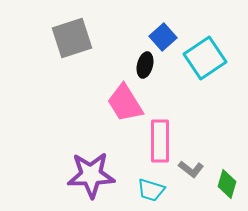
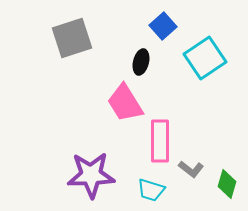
blue square: moved 11 px up
black ellipse: moved 4 px left, 3 px up
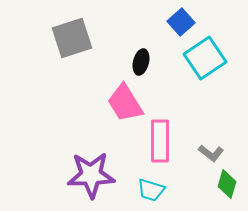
blue square: moved 18 px right, 4 px up
gray L-shape: moved 20 px right, 16 px up
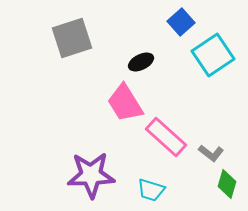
cyan square: moved 8 px right, 3 px up
black ellipse: rotated 50 degrees clockwise
pink rectangle: moved 6 px right, 4 px up; rotated 48 degrees counterclockwise
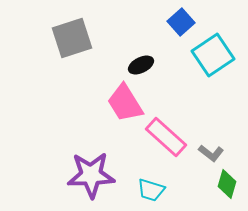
black ellipse: moved 3 px down
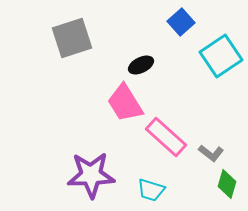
cyan square: moved 8 px right, 1 px down
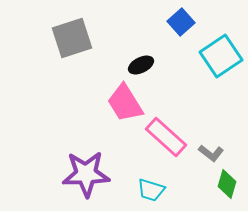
purple star: moved 5 px left, 1 px up
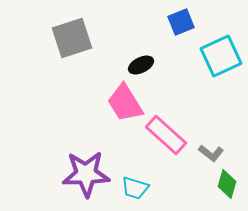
blue square: rotated 20 degrees clockwise
cyan square: rotated 9 degrees clockwise
pink rectangle: moved 2 px up
cyan trapezoid: moved 16 px left, 2 px up
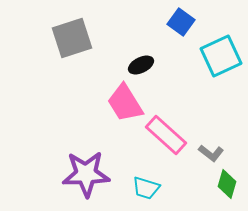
blue square: rotated 32 degrees counterclockwise
cyan trapezoid: moved 11 px right
